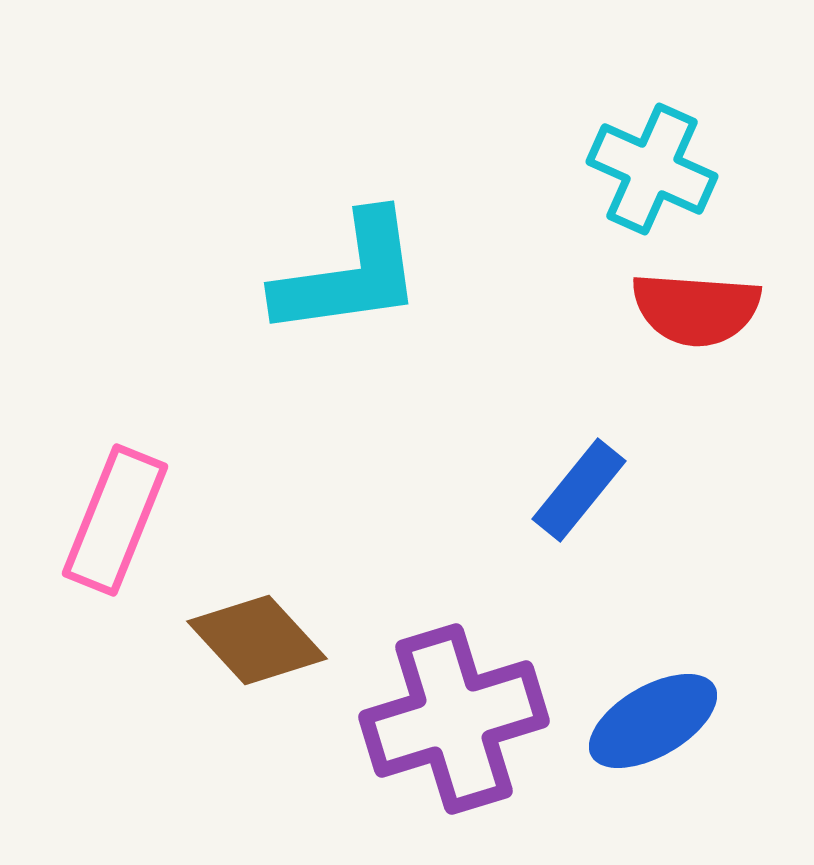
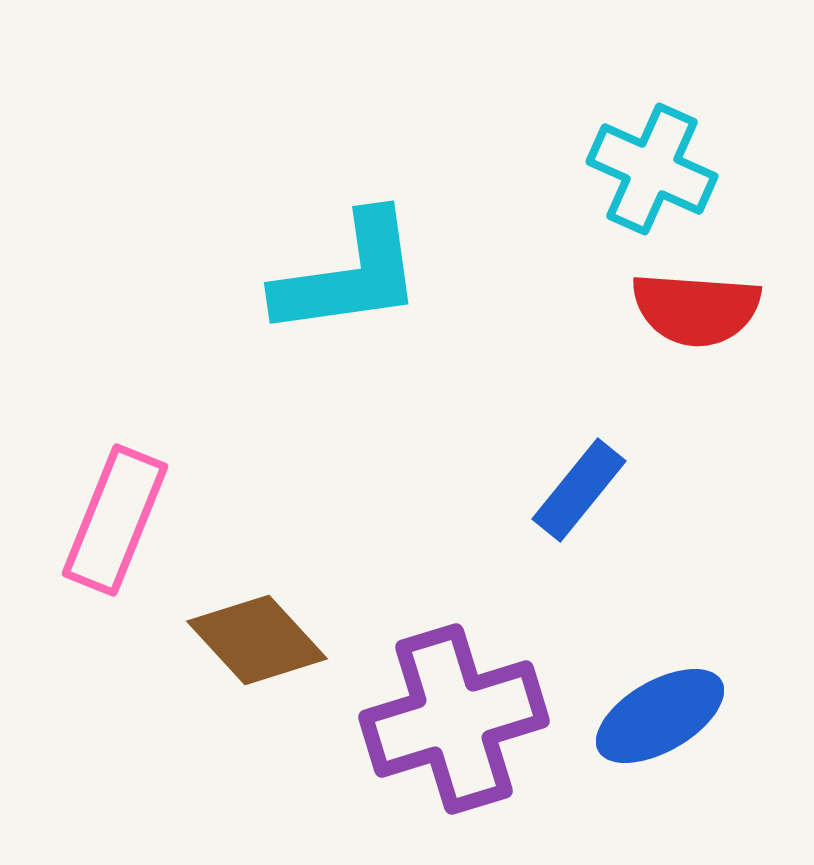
blue ellipse: moved 7 px right, 5 px up
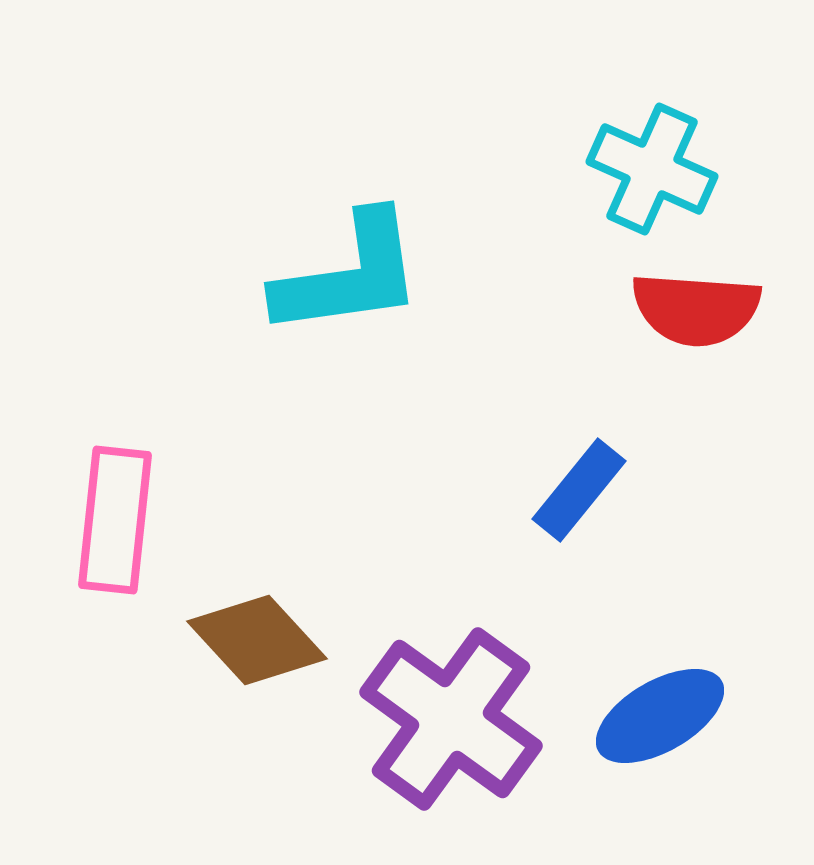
pink rectangle: rotated 16 degrees counterclockwise
purple cross: moved 3 px left; rotated 37 degrees counterclockwise
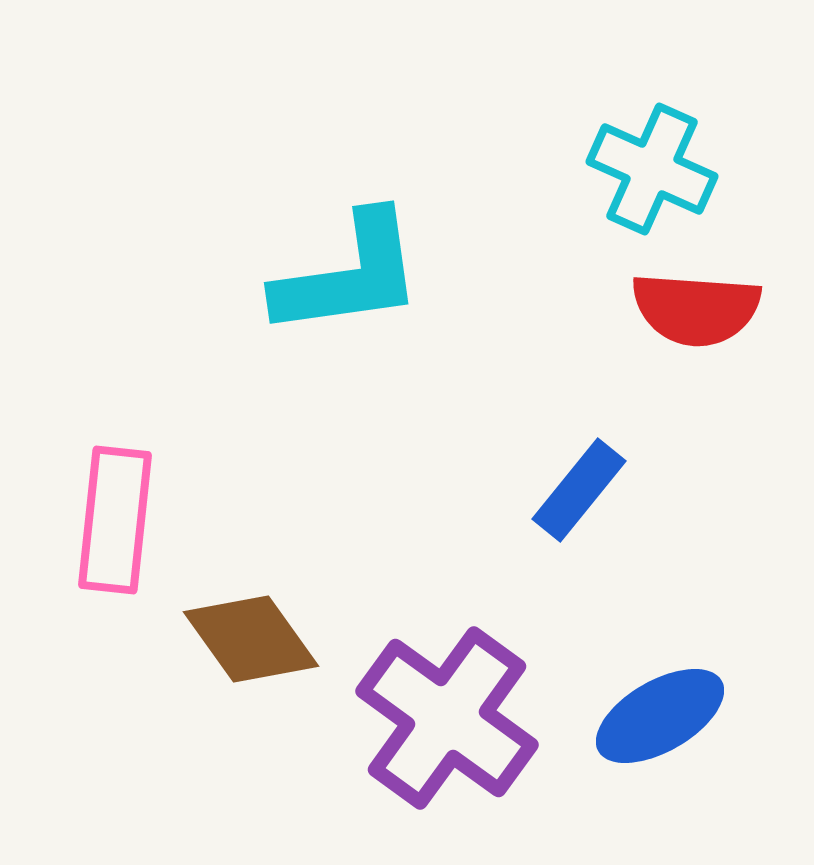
brown diamond: moved 6 px left, 1 px up; rotated 7 degrees clockwise
purple cross: moved 4 px left, 1 px up
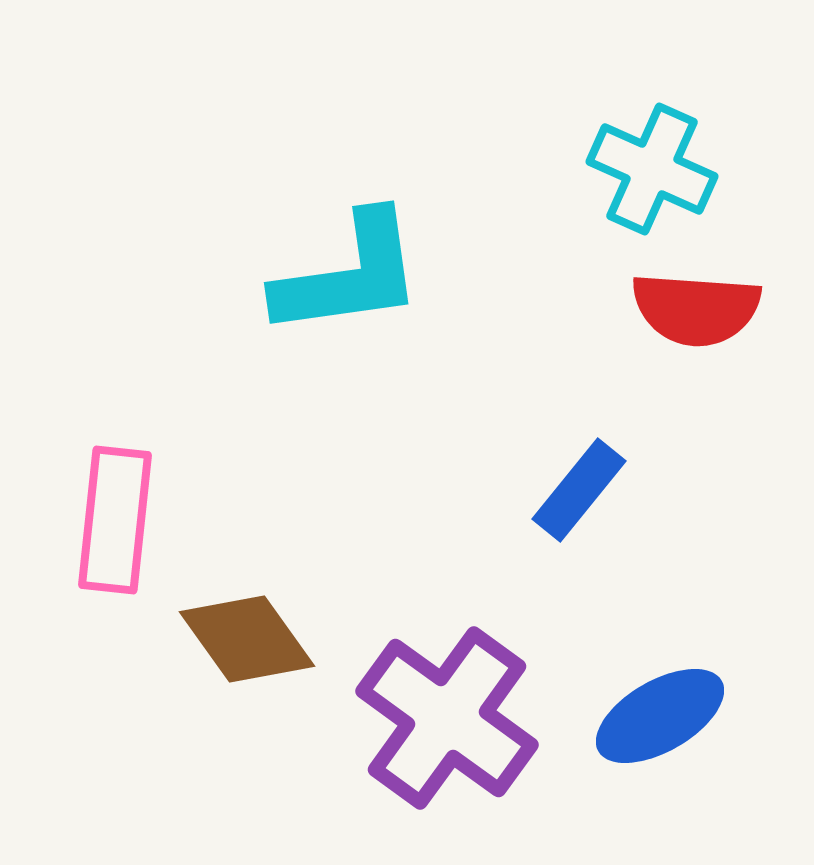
brown diamond: moved 4 px left
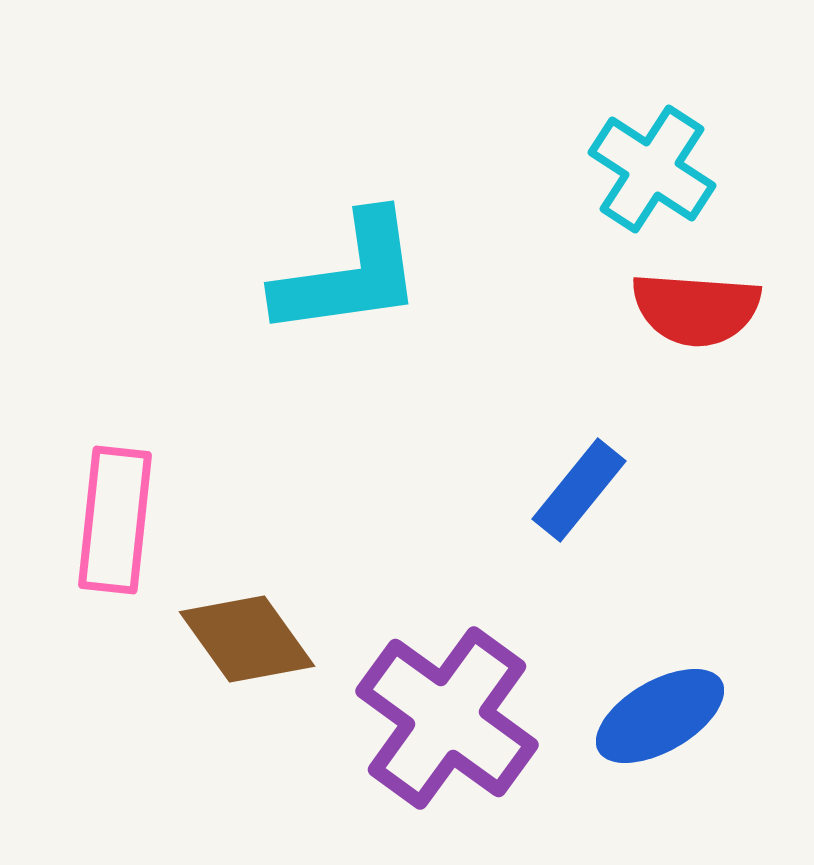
cyan cross: rotated 9 degrees clockwise
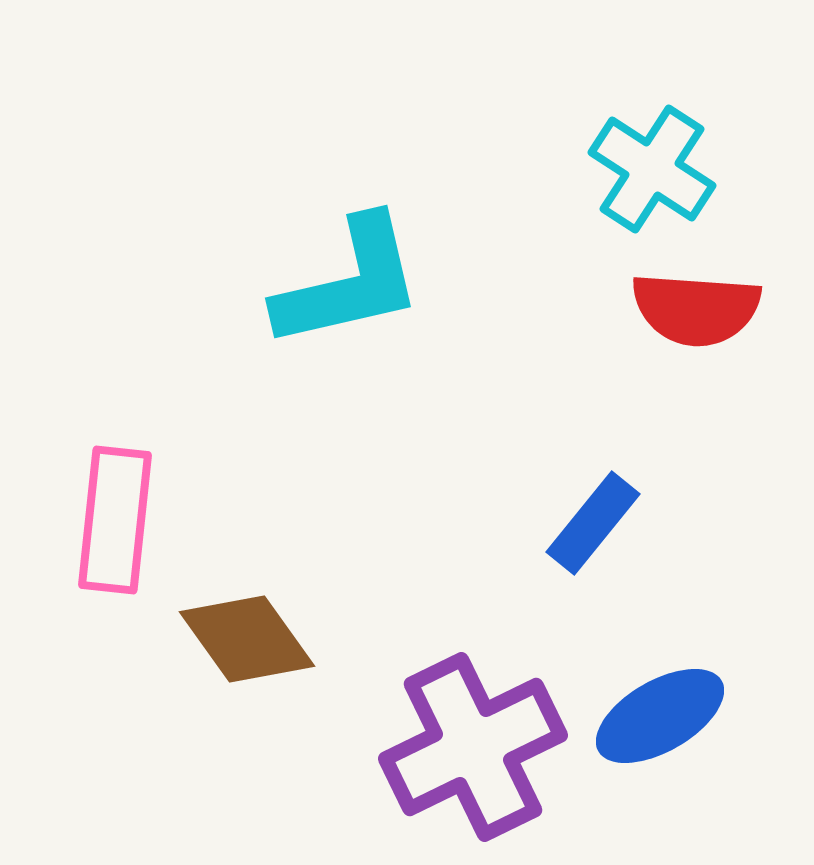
cyan L-shape: moved 8 px down; rotated 5 degrees counterclockwise
blue rectangle: moved 14 px right, 33 px down
purple cross: moved 26 px right, 29 px down; rotated 28 degrees clockwise
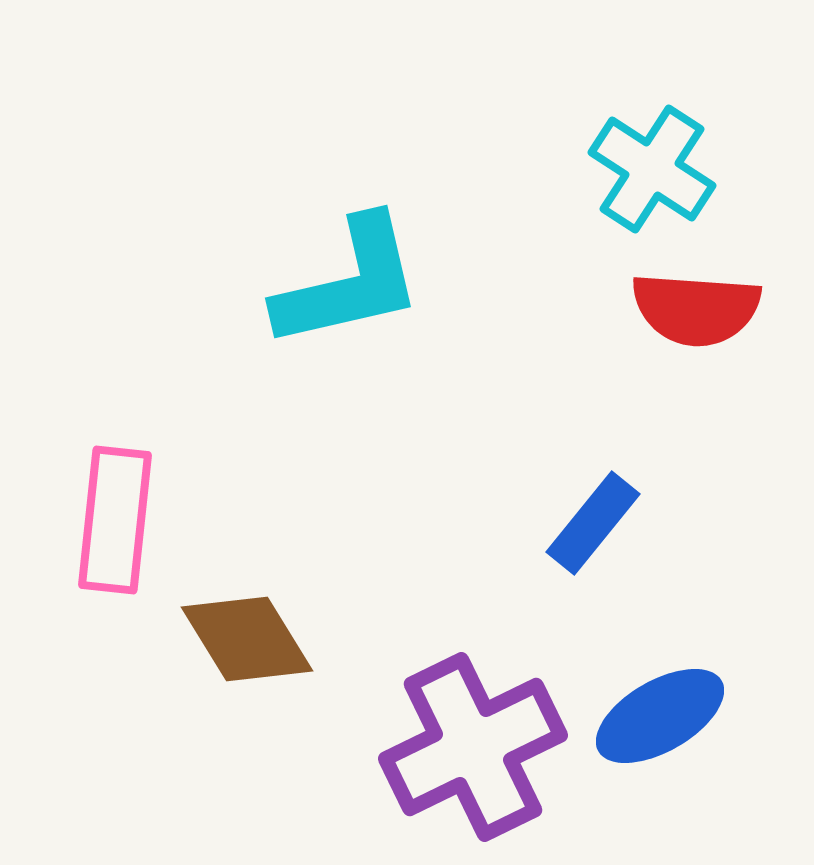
brown diamond: rotated 4 degrees clockwise
